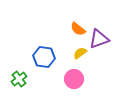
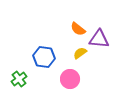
purple triangle: rotated 25 degrees clockwise
pink circle: moved 4 px left
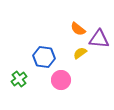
pink circle: moved 9 px left, 1 px down
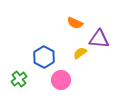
orange semicircle: moved 3 px left, 6 px up; rotated 14 degrees counterclockwise
blue hexagon: rotated 20 degrees clockwise
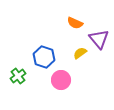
purple triangle: rotated 45 degrees clockwise
blue hexagon: rotated 10 degrees counterclockwise
green cross: moved 1 px left, 3 px up
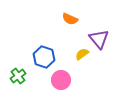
orange semicircle: moved 5 px left, 4 px up
yellow semicircle: moved 2 px right, 1 px down
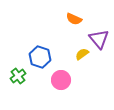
orange semicircle: moved 4 px right
blue hexagon: moved 4 px left
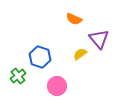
yellow semicircle: moved 2 px left
pink circle: moved 4 px left, 6 px down
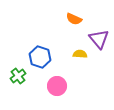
yellow semicircle: rotated 40 degrees clockwise
